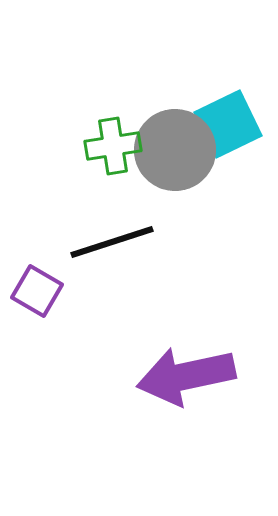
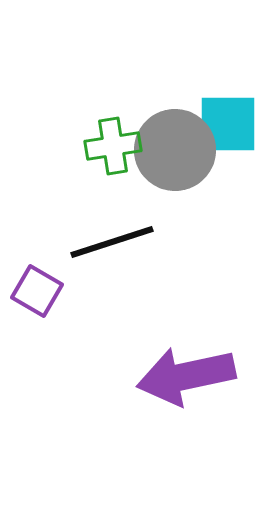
cyan square: rotated 26 degrees clockwise
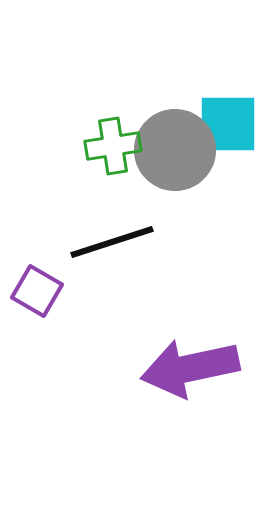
purple arrow: moved 4 px right, 8 px up
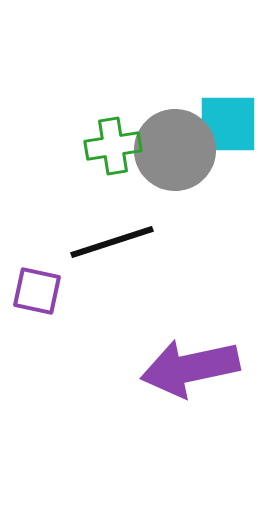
purple square: rotated 18 degrees counterclockwise
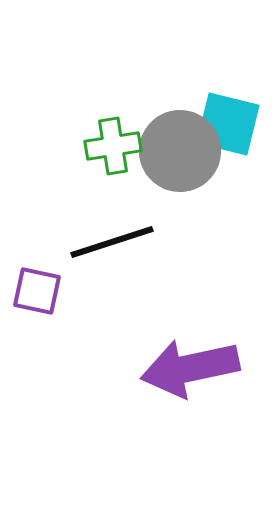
cyan square: rotated 14 degrees clockwise
gray circle: moved 5 px right, 1 px down
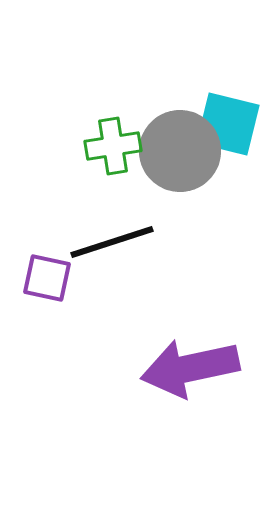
purple square: moved 10 px right, 13 px up
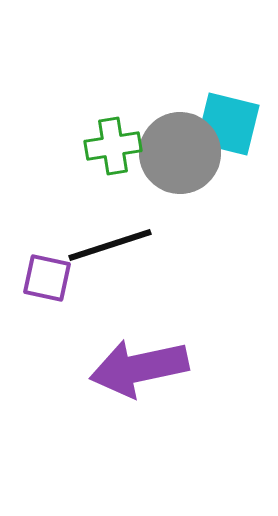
gray circle: moved 2 px down
black line: moved 2 px left, 3 px down
purple arrow: moved 51 px left
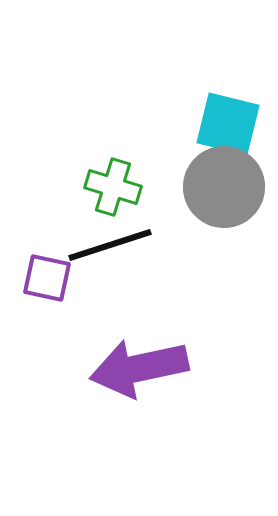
green cross: moved 41 px down; rotated 26 degrees clockwise
gray circle: moved 44 px right, 34 px down
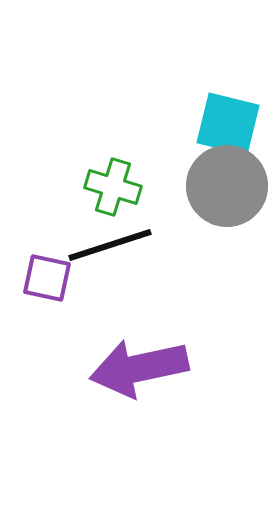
gray circle: moved 3 px right, 1 px up
